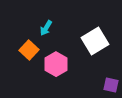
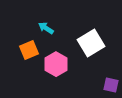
cyan arrow: rotated 91 degrees clockwise
white square: moved 4 px left, 2 px down
orange square: rotated 24 degrees clockwise
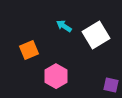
cyan arrow: moved 18 px right, 2 px up
white square: moved 5 px right, 8 px up
pink hexagon: moved 12 px down
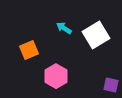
cyan arrow: moved 2 px down
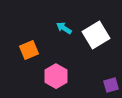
purple square: rotated 28 degrees counterclockwise
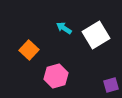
orange square: rotated 24 degrees counterclockwise
pink hexagon: rotated 15 degrees clockwise
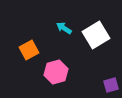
orange square: rotated 18 degrees clockwise
pink hexagon: moved 4 px up
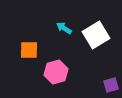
orange square: rotated 30 degrees clockwise
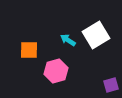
cyan arrow: moved 4 px right, 12 px down
pink hexagon: moved 1 px up
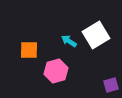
cyan arrow: moved 1 px right, 1 px down
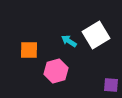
purple square: rotated 21 degrees clockwise
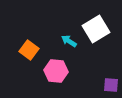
white square: moved 6 px up
orange square: rotated 36 degrees clockwise
pink hexagon: rotated 20 degrees clockwise
